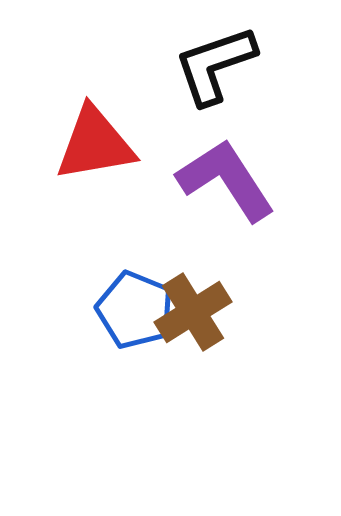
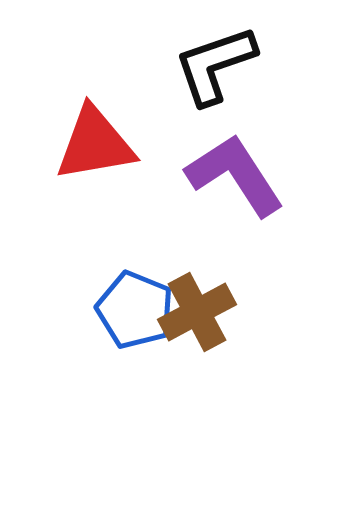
purple L-shape: moved 9 px right, 5 px up
brown cross: moved 4 px right; rotated 4 degrees clockwise
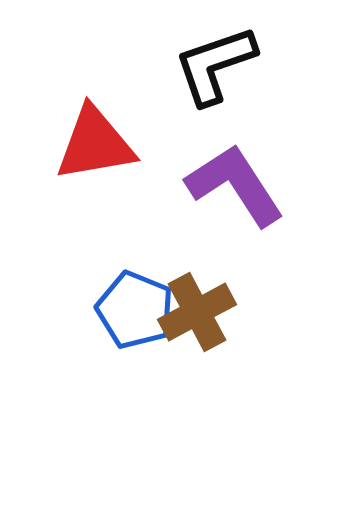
purple L-shape: moved 10 px down
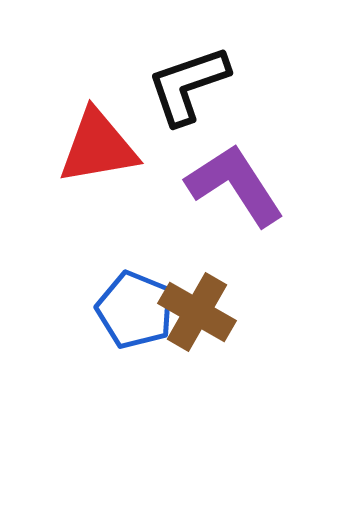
black L-shape: moved 27 px left, 20 px down
red triangle: moved 3 px right, 3 px down
brown cross: rotated 32 degrees counterclockwise
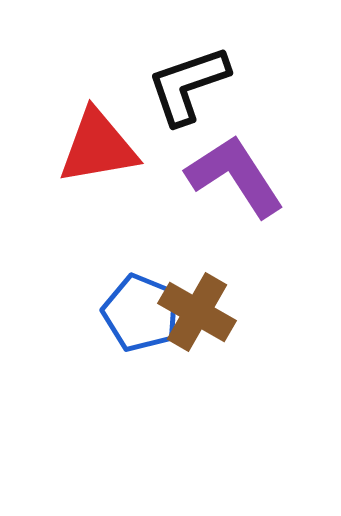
purple L-shape: moved 9 px up
blue pentagon: moved 6 px right, 3 px down
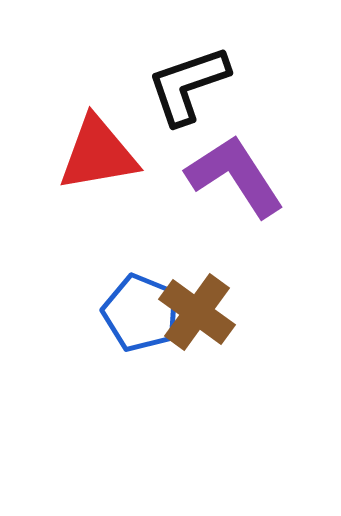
red triangle: moved 7 px down
brown cross: rotated 6 degrees clockwise
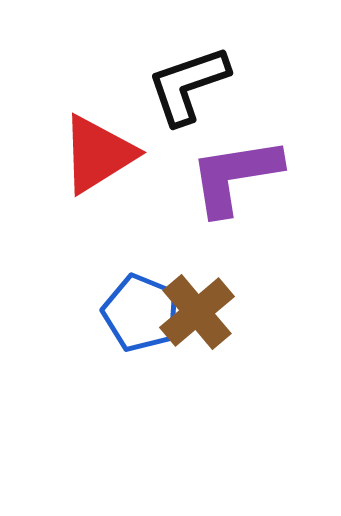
red triangle: rotated 22 degrees counterclockwise
purple L-shape: rotated 66 degrees counterclockwise
brown cross: rotated 14 degrees clockwise
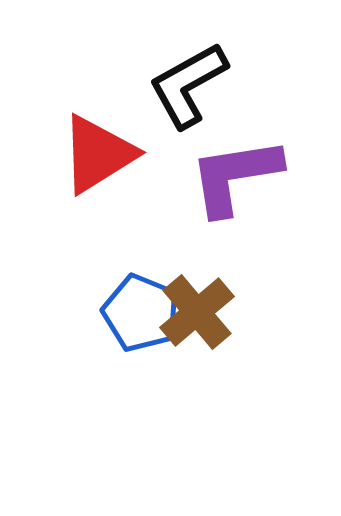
black L-shape: rotated 10 degrees counterclockwise
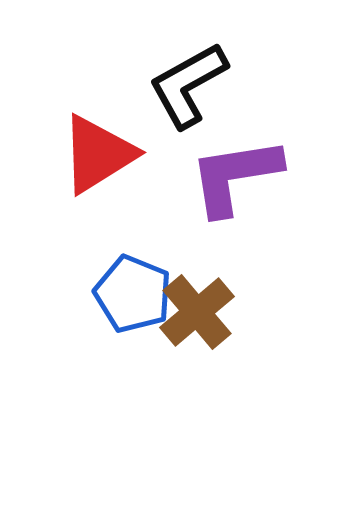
blue pentagon: moved 8 px left, 19 px up
